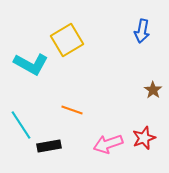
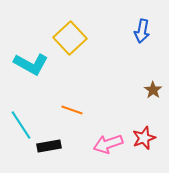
yellow square: moved 3 px right, 2 px up; rotated 12 degrees counterclockwise
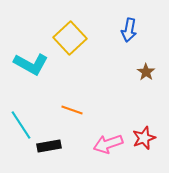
blue arrow: moved 13 px left, 1 px up
brown star: moved 7 px left, 18 px up
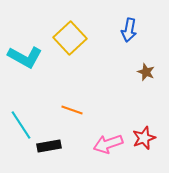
cyan L-shape: moved 6 px left, 7 px up
brown star: rotated 12 degrees counterclockwise
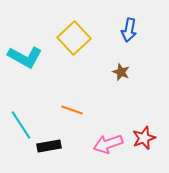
yellow square: moved 4 px right
brown star: moved 25 px left
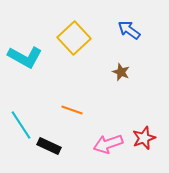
blue arrow: rotated 115 degrees clockwise
black rectangle: rotated 35 degrees clockwise
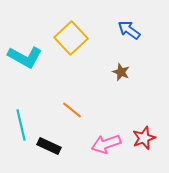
yellow square: moved 3 px left
orange line: rotated 20 degrees clockwise
cyan line: rotated 20 degrees clockwise
pink arrow: moved 2 px left
